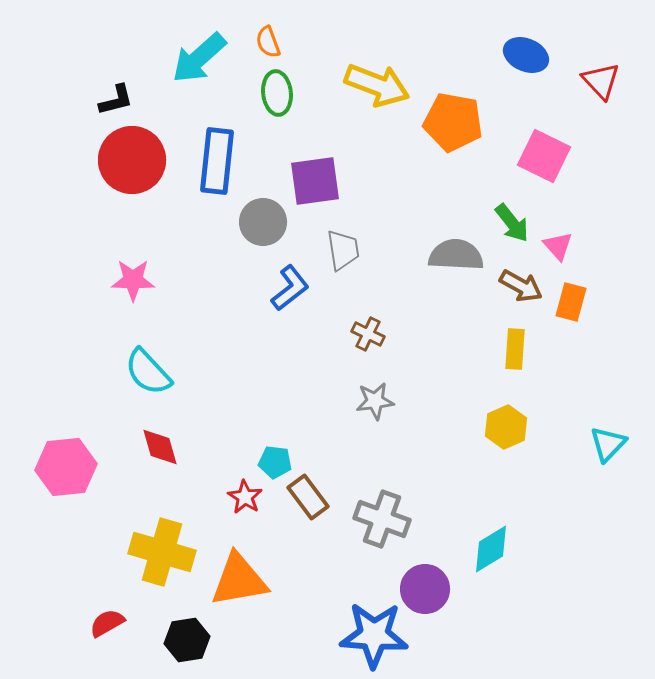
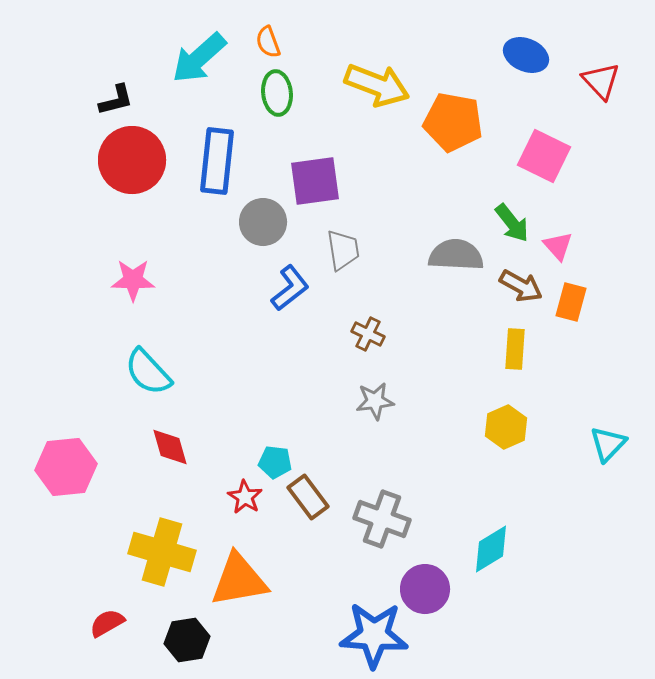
red diamond: moved 10 px right
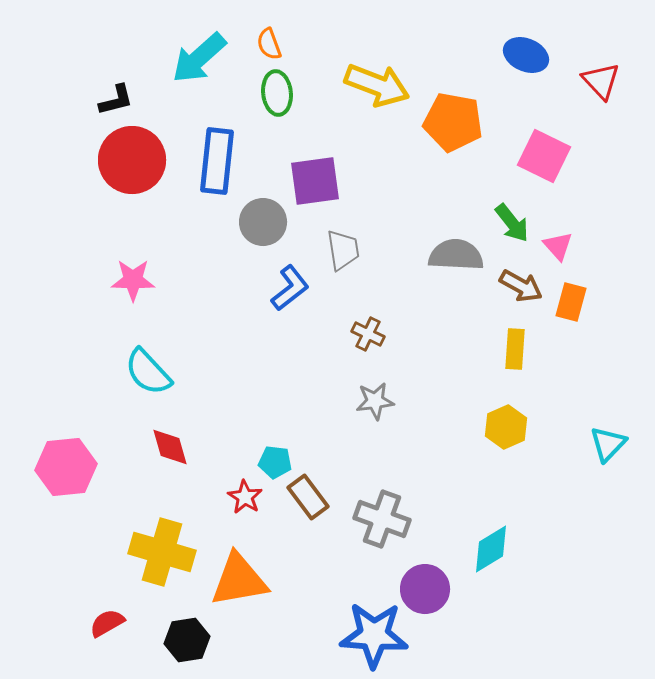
orange semicircle: moved 1 px right, 2 px down
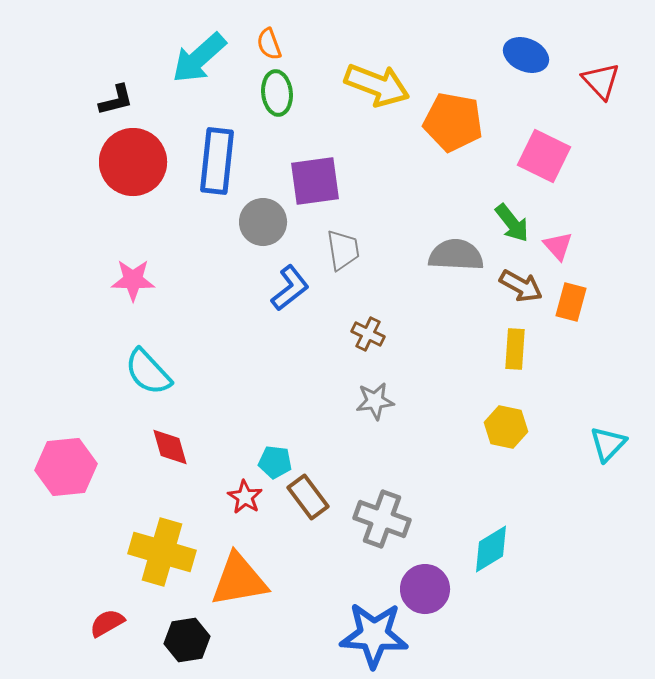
red circle: moved 1 px right, 2 px down
yellow hexagon: rotated 24 degrees counterclockwise
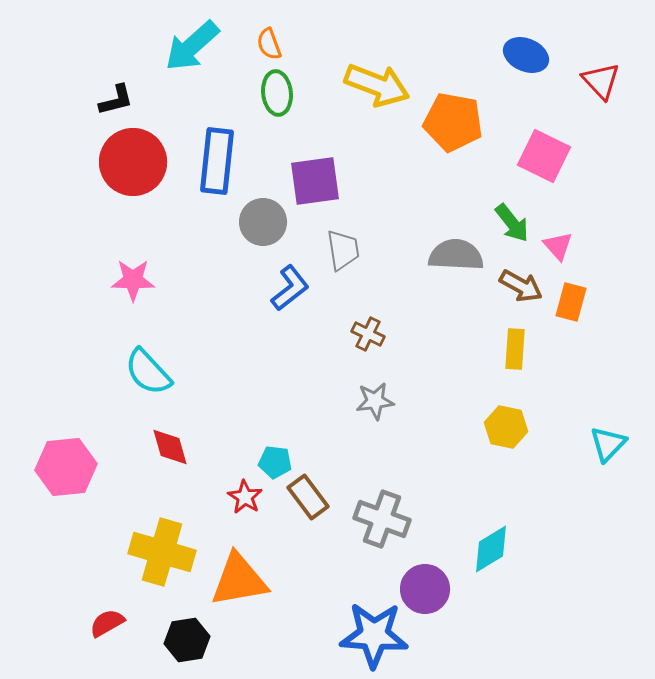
cyan arrow: moved 7 px left, 12 px up
